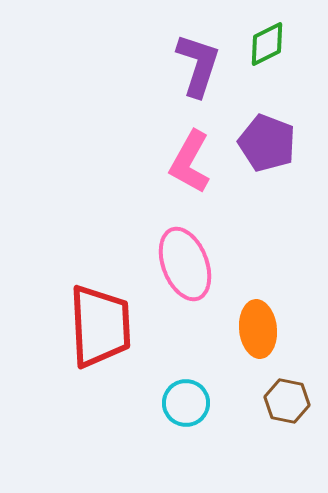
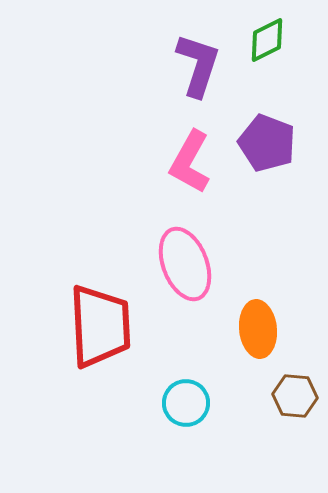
green diamond: moved 4 px up
brown hexagon: moved 8 px right, 5 px up; rotated 6 degrees counterclockwise
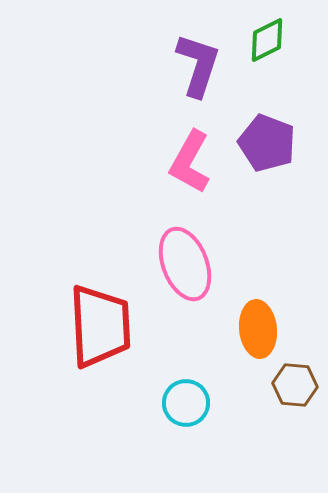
brown hexagon: moved 11 px up
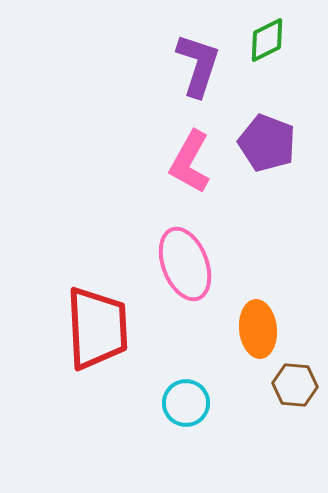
red trapezoid: moved 3 px left, 2 px down
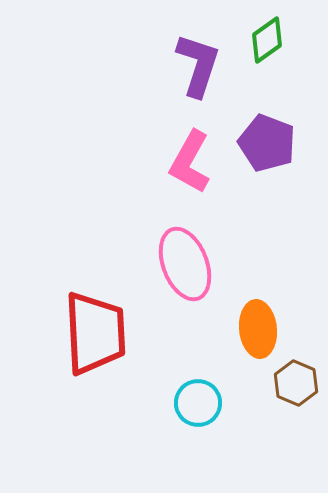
green diamond: rotated 9 degrees counterclockwise
red trapezoid: moved 2 px left, 5 px down
brown hexagon: moved 1 px right, 2 px up; rotated 18 degrees clockwise
cyan circle: moved 12 px right
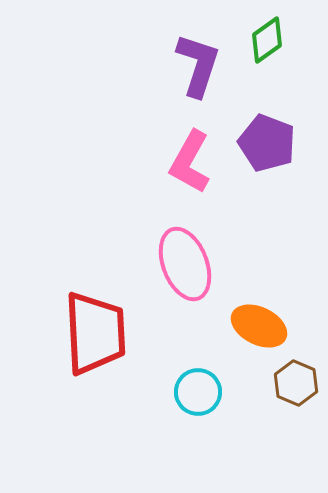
orange ellipse: moved 1 px right, 3 px up; rotated 58 degrees counterclockwise
cyan circle: moved 11 px up
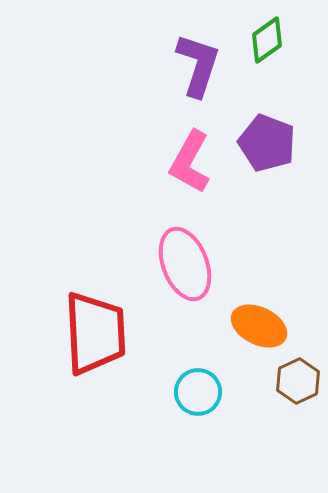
brown hexagon: moved 2 px right, 2 px up; rotated 12 degrees clockwise
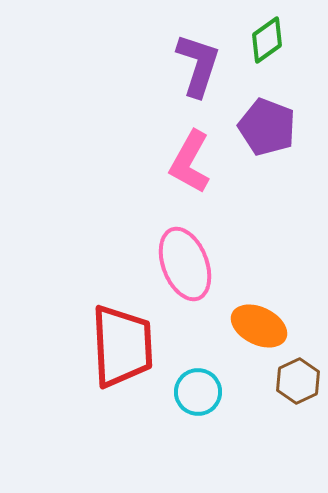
purple pentagon: moved 16 px up
red trapezoid: moved 27 px right, 13 px down
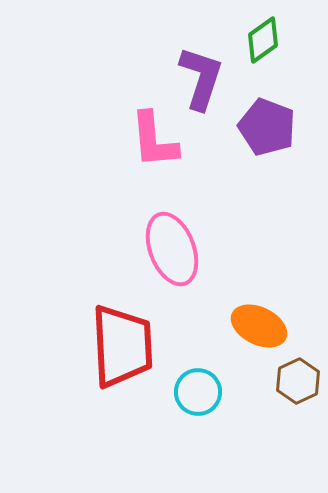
green diamond: moved 4 px left
purple L-shape: moved 3 px right, 13 px down
pink L-shape: moved 36 px left, 22 px up; rotated 34 degrees counterclockwise
pink ellipse: moved 13 px left, 15 px up
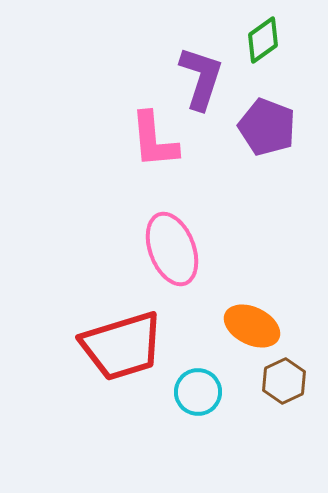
orange ellipse: moved 7 px left
red trapezoid: rotated 76 degrees clockwise
brown hexagon: moved 14 px left
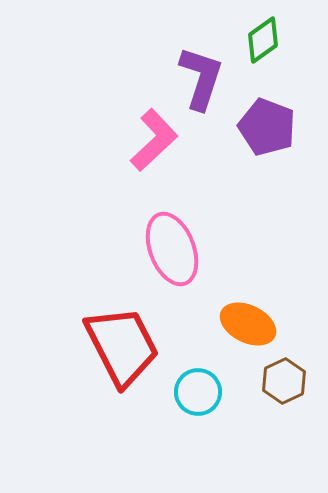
pink L-shape: rotated 128 degrees counterclockwise
orange ellipse: moved 4 px left, 2 px up
red trapezoid: rotated 100 degrees counterclockwise
